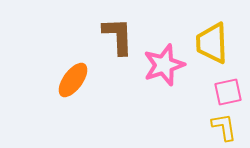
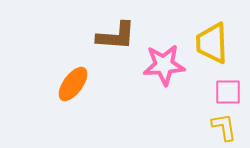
brown L-shape: moved 2 px left; rotated 96 degrees clockwise
pink star: rotated 15 degrees clockwise
orange ellipse: moved 4 px down
pink square: rotated 12 degrees clockwise
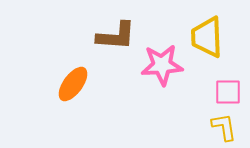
yellow trapezoid: moved 5 px left, 6 px up
pink star: moved 2 px left
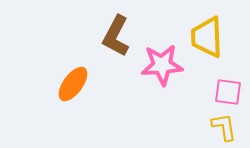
brown L-shape: rotated 114 degrees clockwise
pink square: rotated 8 degrees clockwise
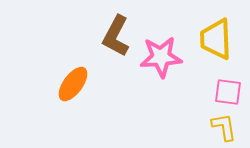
yellow trapezoid: moved 9 px right, 2 px down
pink star: moved 1 px left, 8 px up
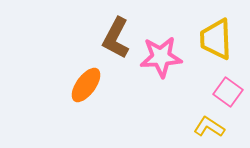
brown L-shape: moved 2 px down
orange ellipse: moved 13 px right, 1 px down
pink square: rotated 28 degrees clockwise
yellow L-shape: moved 15 px left; rotated 48 degrees counterclockwise
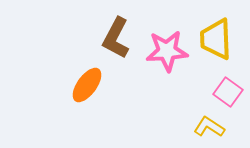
pink star: moved 6 px right, 6 px up
orange ellipse: moved 1 px right
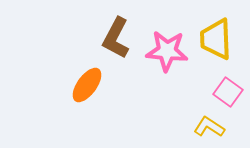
pink star: rotated 9 degrees clockwise
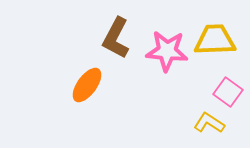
yellow trapezoid: moved 1 px left, 1 px down; rotated 90 degrees clockwise
yellow L-shape: moved 4 px up
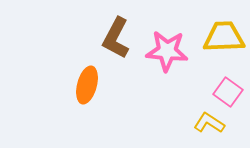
yellow trapezoid: moved 9 px right, 3 px up
orange ellipse: rotated 21 degrees counterclockwise
